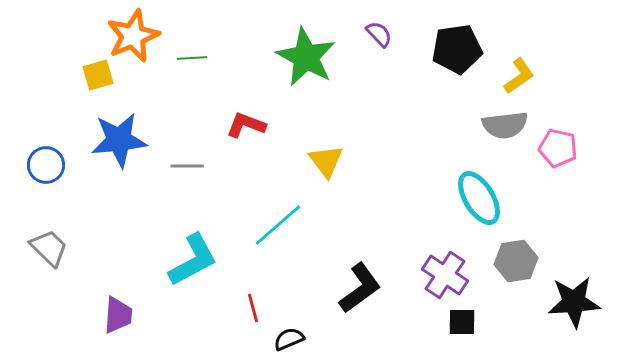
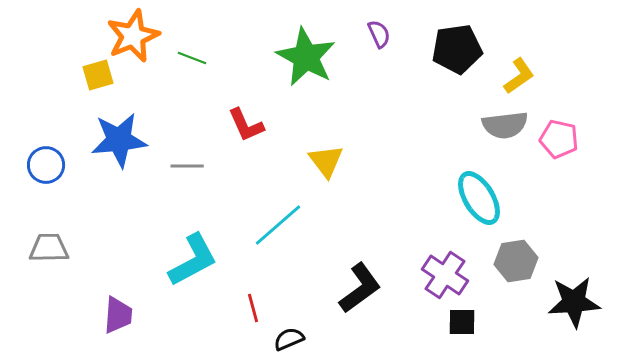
purple semicircle: rotated 20 degrees clockwise
green line: rotated 24 degrees clockwise
red L-shape: rotated 135 degrees counterclockwise
pink pentagon: moved 1 px right, 9 px up
gray trapezoid: rotated 45 degrees counterclockwise
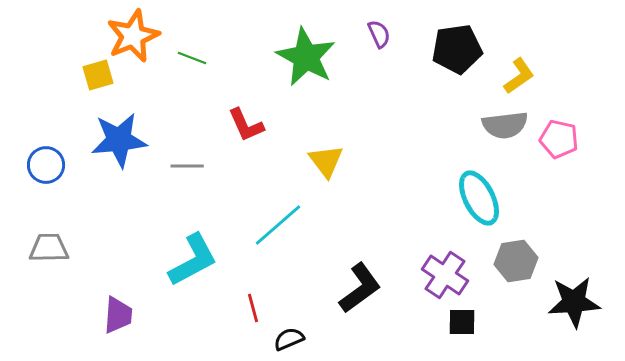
cyan ellipse: rotated 4 degrees clockwise
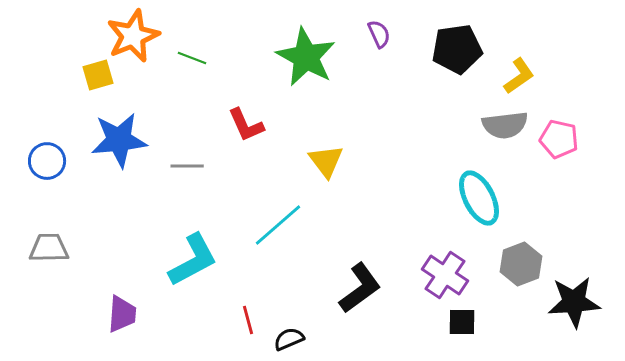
blue circle: moved 1 px right, 4 px up
gray hexagon: moved 5 px right, 3 px down; rotated 12 degrees counterclockwise
red line: moved 5 px left, 12 px down
purple trapezoid: moved 4 px right, 1 px up
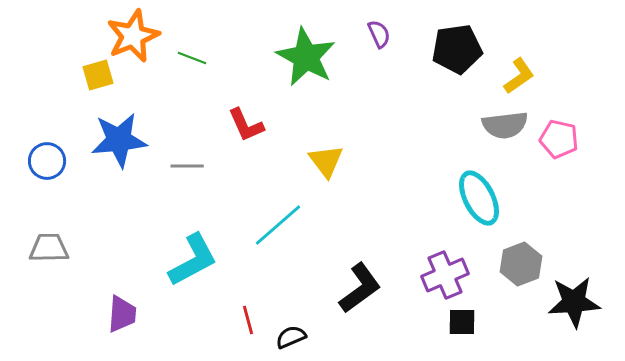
purple cross: rotated 33 degrees clockwise
black semicircle: moved 2 px right, 2 px up
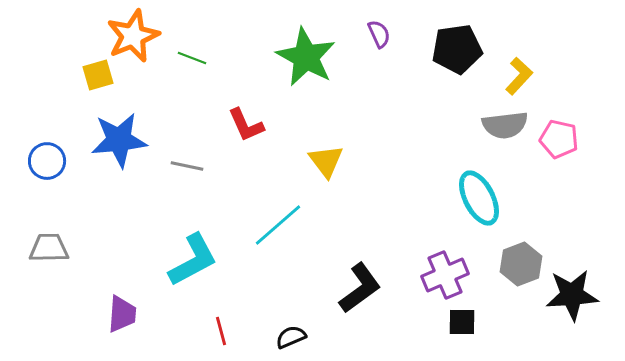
yellow L-shape: rotated 12 degrees counterclockwise
gray line: rotated 12 degrees clockwise
black star: moved 2 px left, 7 px up
red line: moved 27 px left, 11 px down
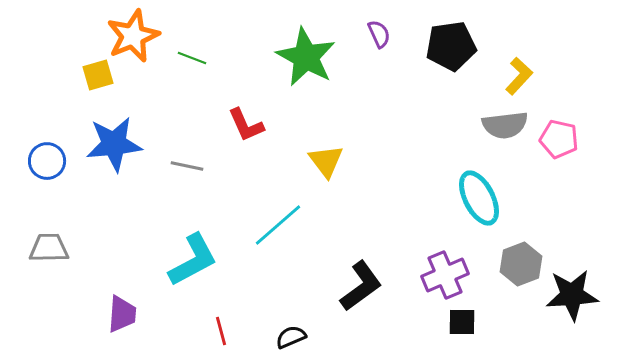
black pentagon: moved 6 px left, 3 px up
blue star: moved 5 px left, 4 px down
black L-shape: moved 1 px right, 2 px up
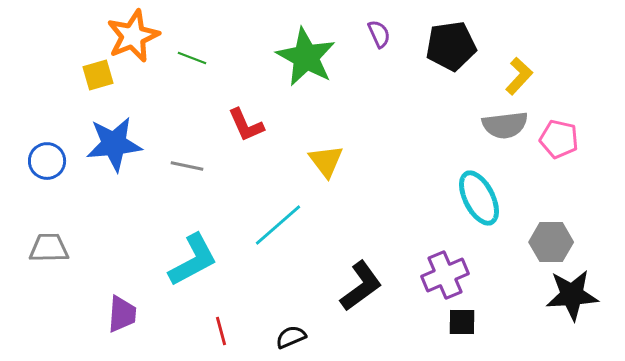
gray hexagon: moved 30 px right, 22 px up; rotated 21 degrees clockwise
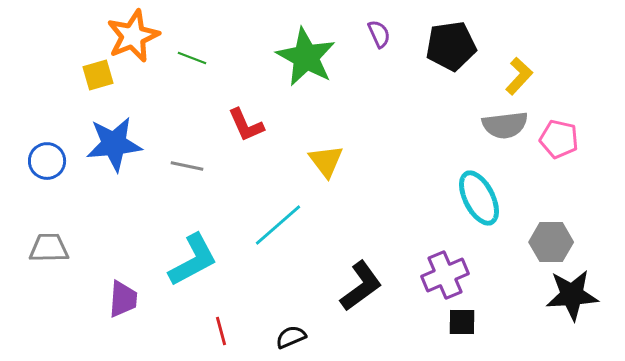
purple trapezoid: moved 1 px right, 15 px up
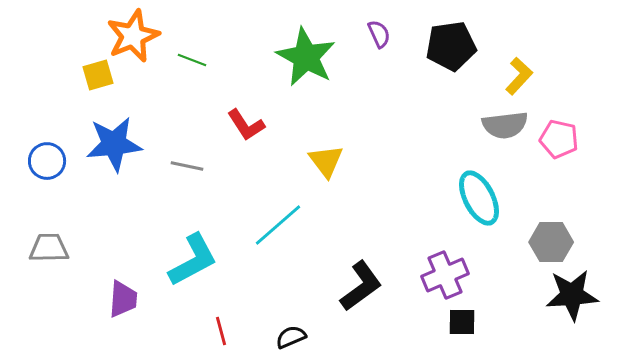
green line: moved 2 px down
red L-shape: rotated 9 degrees counterclockwise
